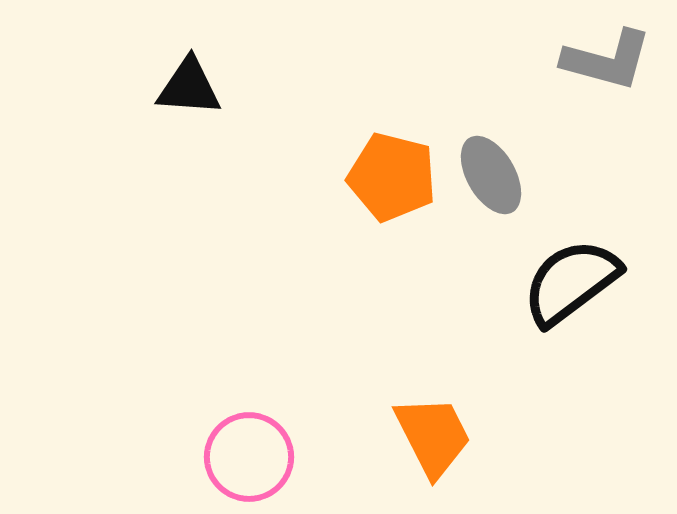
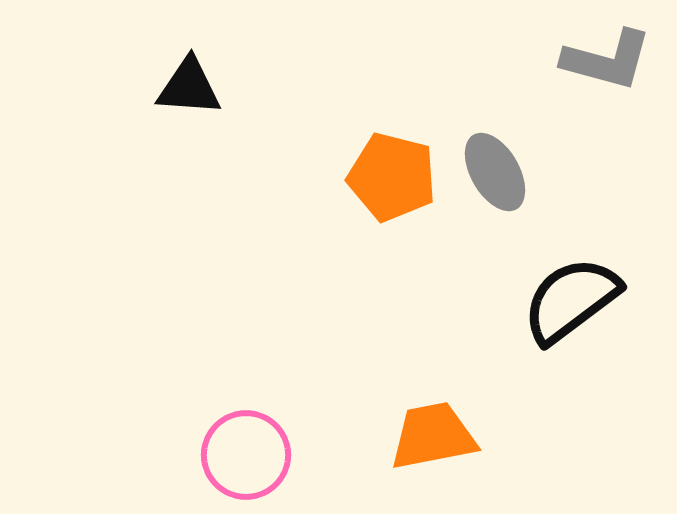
gray ellipse: moved 4 px right, 3 px up
black semicircle: moved 18 px down
orange trapezoid: rotated 74 degrees counterclockwise
pink circle: moved 3 px left, 2 px up
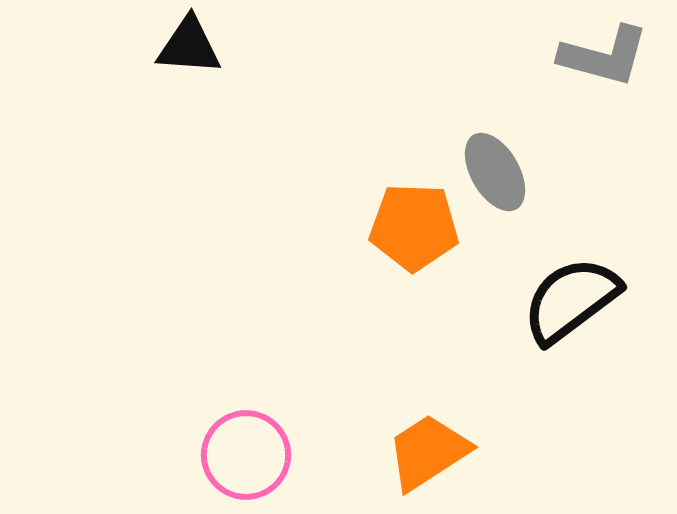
gray L-shape: moved 3 px left, 4 px up
black triangle: moved 41 px up
orange pentagon: moved 22 px right, 50 px down; rotated 12 degrees counterclockwise
orange trapezoid: moved 5 px left, 16 px down; rotated 22 degrees counterclockwise
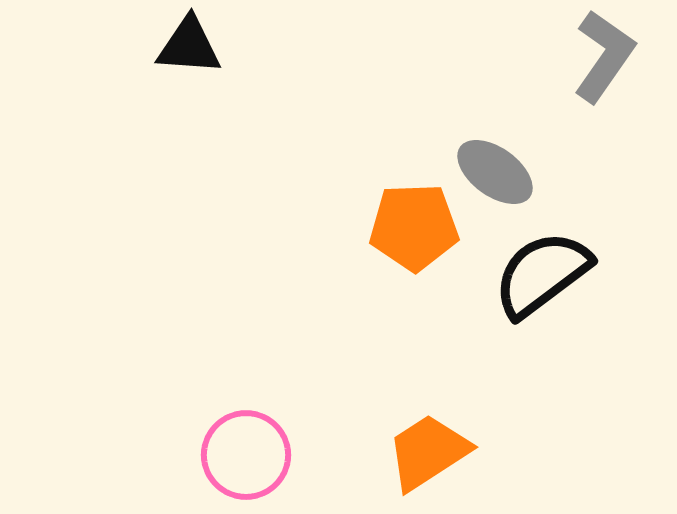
gray L-shape: rotated 70 degrees counterclockwise
gray ellipse: rotated 24 degrees counterclockwise
orange pentagon: rotated 4 degrees counterclockwise
black semicircle: moved 29 px left, 26 px up
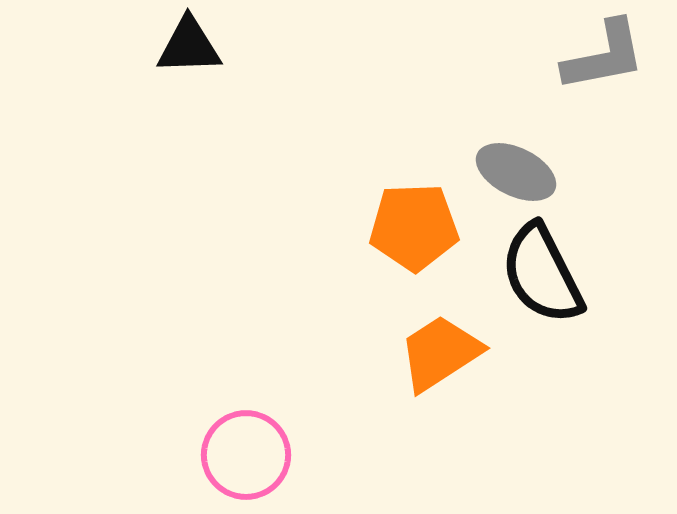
black triangle: rotated 6 degrees counterclockwise
gray L-shape: rotated 44 degrees clockwise
gray ellipse: moved 21 px right; rotated 10 degrees counterclockwise
black semicircle: rotated 80 degrees counterclockwise
orange trapezoid: moved 12 px right, 99 px up
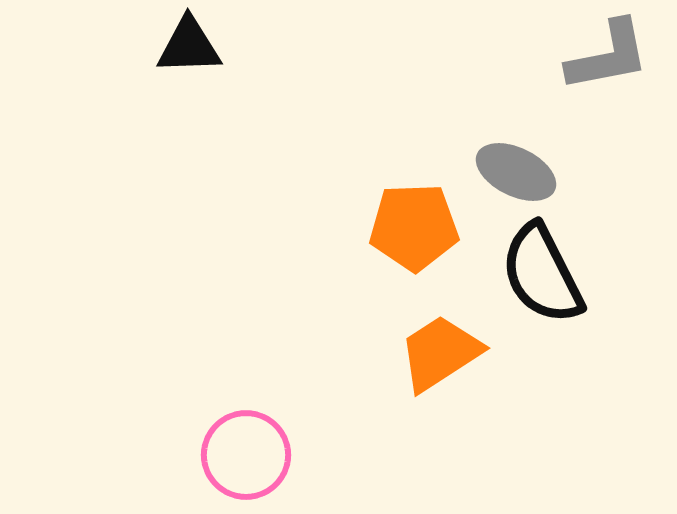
gray L-shape: moved 4 px right
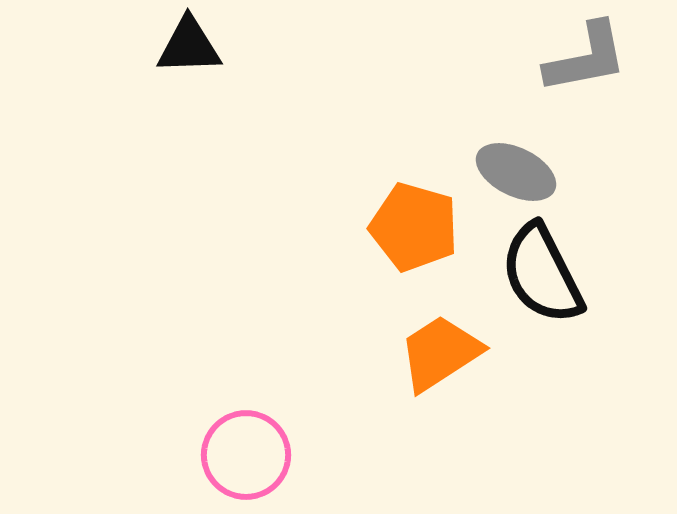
gray L-shape: moved 22 px left, 2 px down
orange pentagon: rotated 18 degrees clockwise
